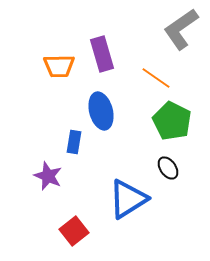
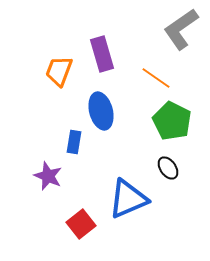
orange trapezoid: moved 5 px down; rotated 112 degrees clockwise
blue triangle: rotated 9 degrees clockwise
red square: moved 7 px right, 7 px up
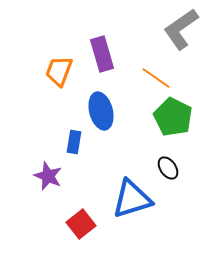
green pentagon: moved 1 px right, 4 px up
blue triangle: moved 4 px right; rotated 6 degrees clockwise
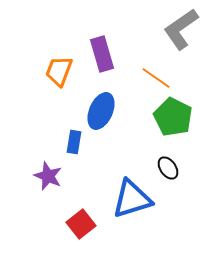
blue ellipse: rotated 39 degrees clockwise
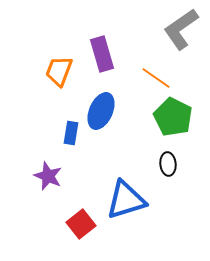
blue rectangle: moved 3 px left, 9 px up
black ellipse: moved 4 px up; rotated 30 degrees clockwise
blue triangle: moved 6 px left, 1 px down
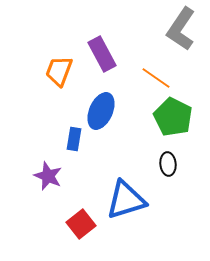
gray L-shape: rotated 21 degrees counterclockwise
purple rectangle: rotated 12 degrees counterclockwise
blue rectangle: moved 3 px right, 6 px down
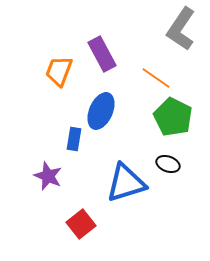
black ellipse: rotated 65 degrees counterclockwise
blue triangle: moved 17 px up
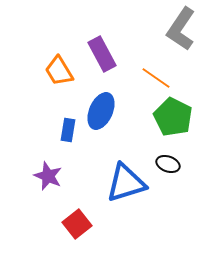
orange trapezoid: rotated 52 degrees counterclockwise
blue rectangle: moved 6 px left, 9 px up
red square: moved 4 px left
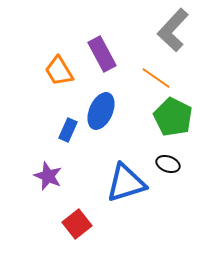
gray L-shape: moved 8 px left, 1 px down; rotated 9 degrees clockwise
blue rectangle: rotated 15 degrees clockwise
